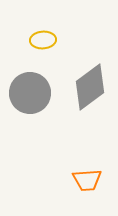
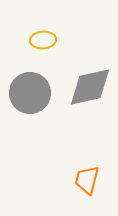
gray diamond: rotated 24 degrees clockwise
orange trapezoid: rotated 108 degrees clockwise
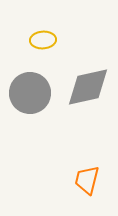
gray diamond: moved 2 px left
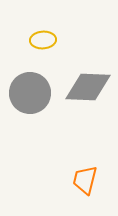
gray diamond: rotated 15 degrees clockwise
orange trapezoid: moved 2 px left
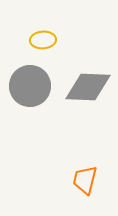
gray circle: moved 7 px up
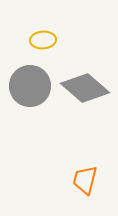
gray diamond: moved 3 px left, 1 px down; rotated 39 degrees clockwise
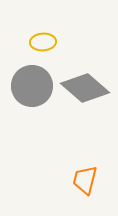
yellow ellipse: moved 2 px down
gray circle: moved 2 px right
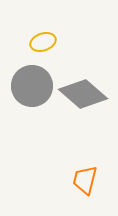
yellow ellipse: rotated 15 degrees counterclockwise
gray diamond: moved 2 px left, 6 px down
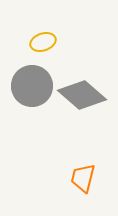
gray diamond: moved 1 px left, 1 px down
orange trapezoid: moved 2 px left, 2 px up
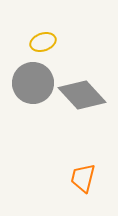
gray circle: moved 1 px right, 3 px up
gray diamond: rotated 6 degrees clockwise
